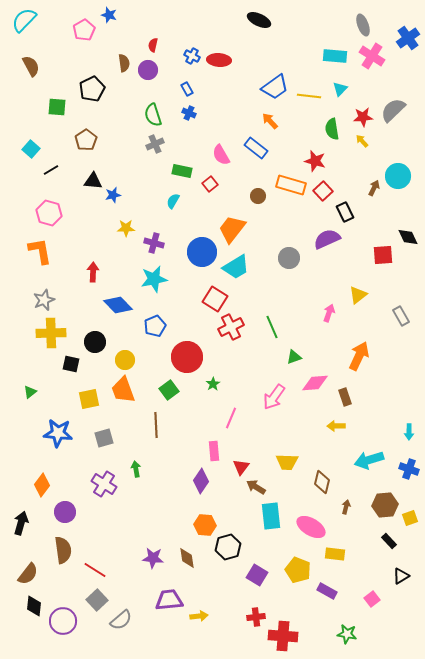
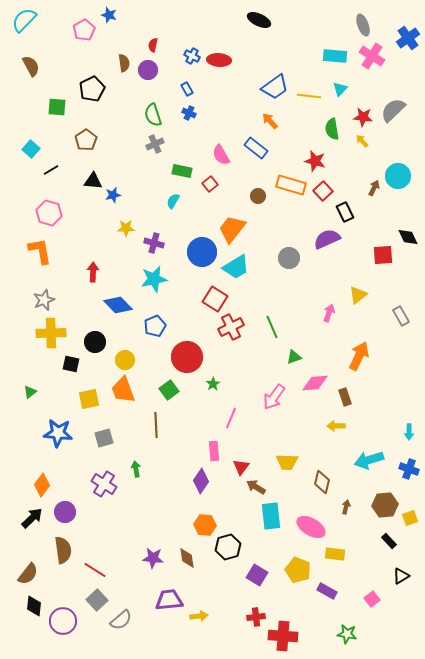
red star at (363, 117): rotated 12 degrees clockwise
black arrow at (21, 523): moved 11 px right, 5 px up; rotated 30 degrees clockwise
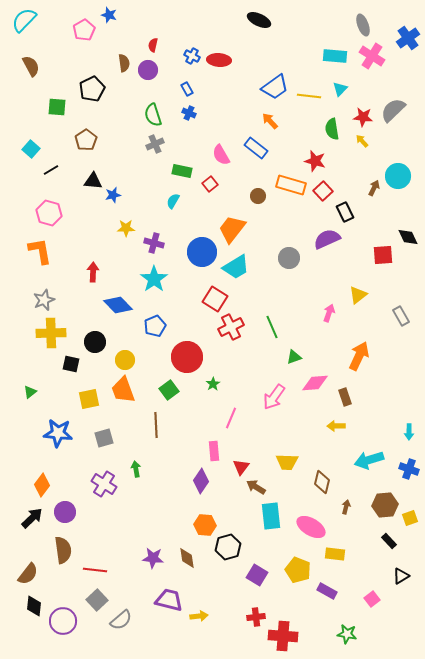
cyan star at (154, 279): rotated 24 degrees counterclockwise
red line at (95, 570): rotated 25 degrees counterclockwise
purple trapezoid at (169, 600): rotated 20 degrees clockwise
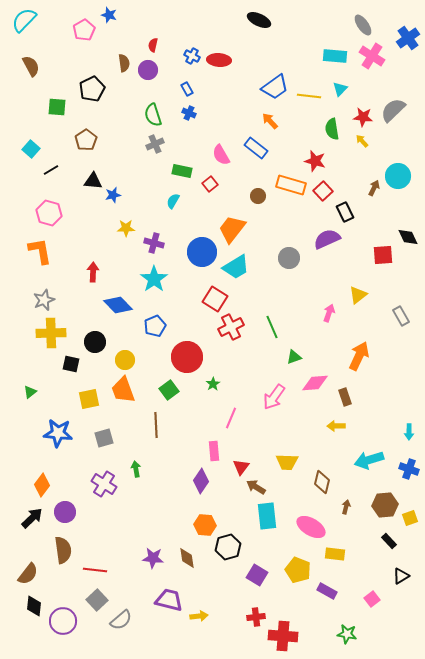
gray ellipse at (363, 25): rotated 15 degrees counterclockwise
cyan rectangle at (271, 516): moved 4 px left
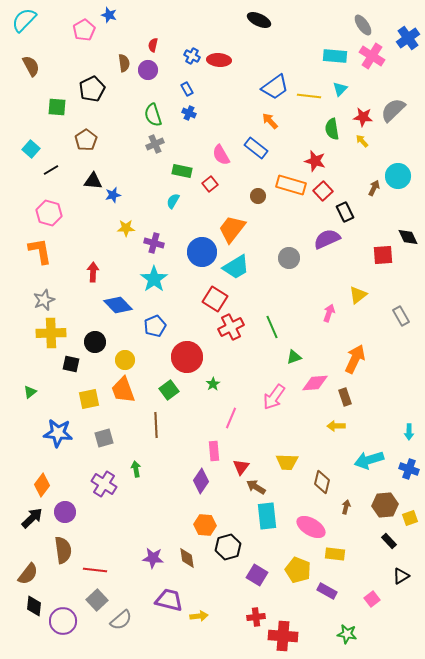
orange arrow at (359, 356): moved 4 px left, 3 px down
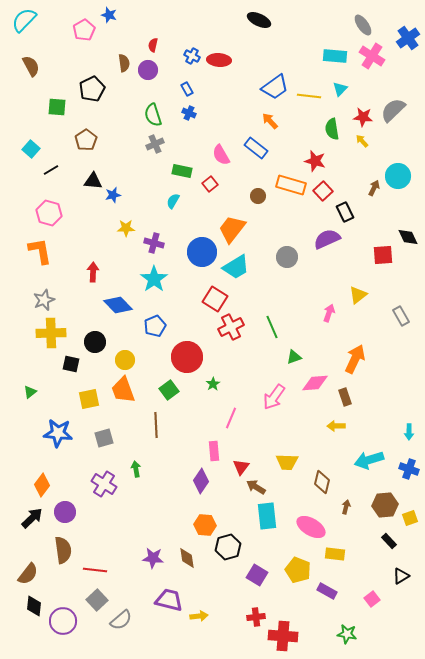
gray circle at (289, 258): moved 2 px left, 1 px up
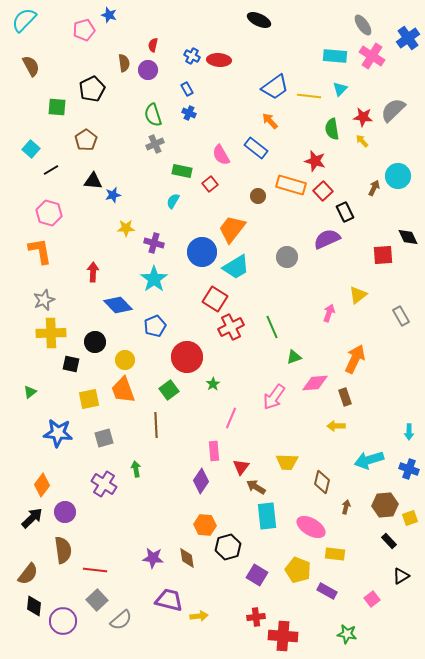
pink pentagon at (84, 30): rotated 15 degrees clockwise
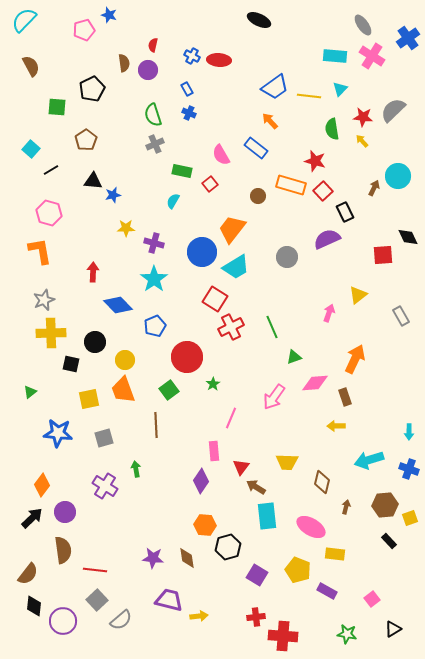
purple cross at (104, 484): moved 1 px right, 2 px down
black triangle at (401, 576): moved 8 px left, 53 px down
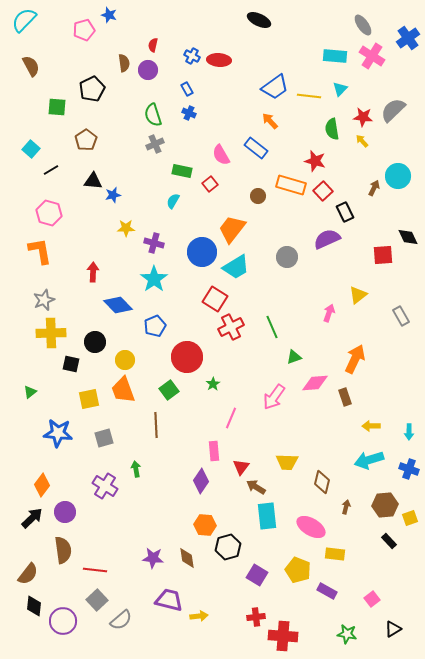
yellow arrow at (336, 426): moved 35 px right
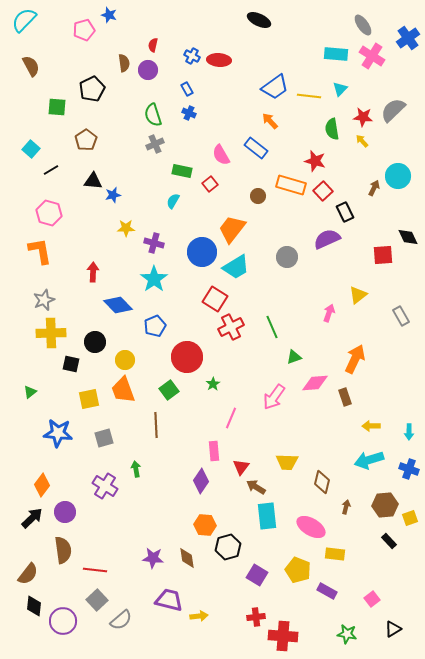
cyan rectangle at (335, 56): moved 1 px right, 2 px up
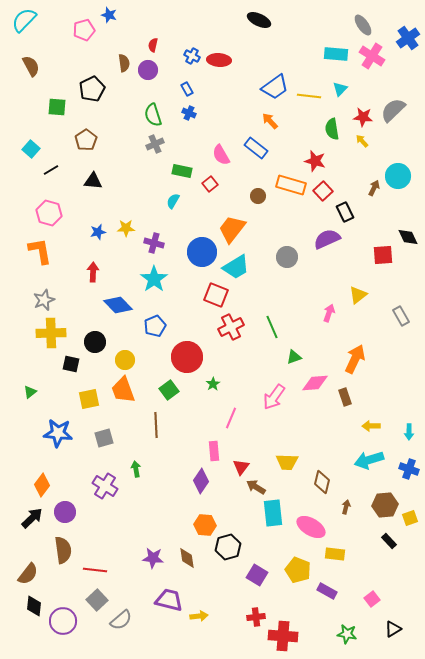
blue star at (113, 195): moved 15 px left, 37 px down
red square at (215, 299): moved 1 px right, 4 px up; rotated 10 degrees counterclockwise
cyan rectangle at (267, 516): moved 6 px right, 3 px up
